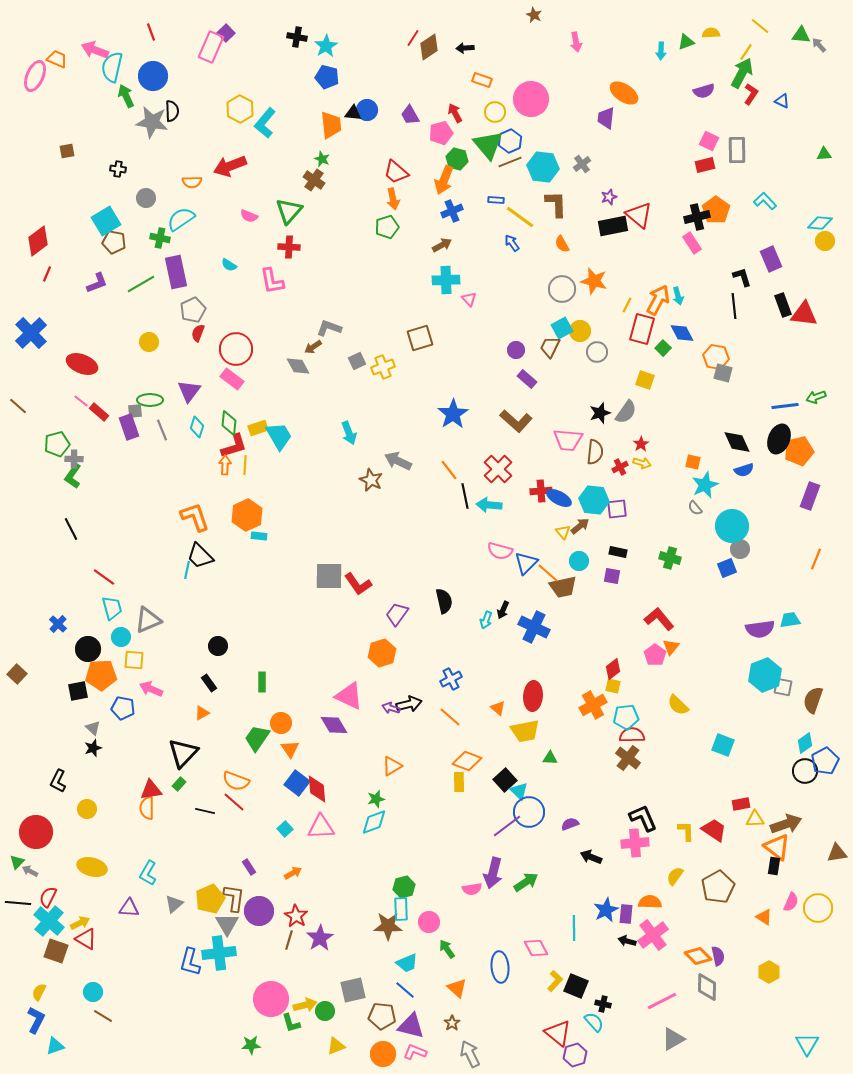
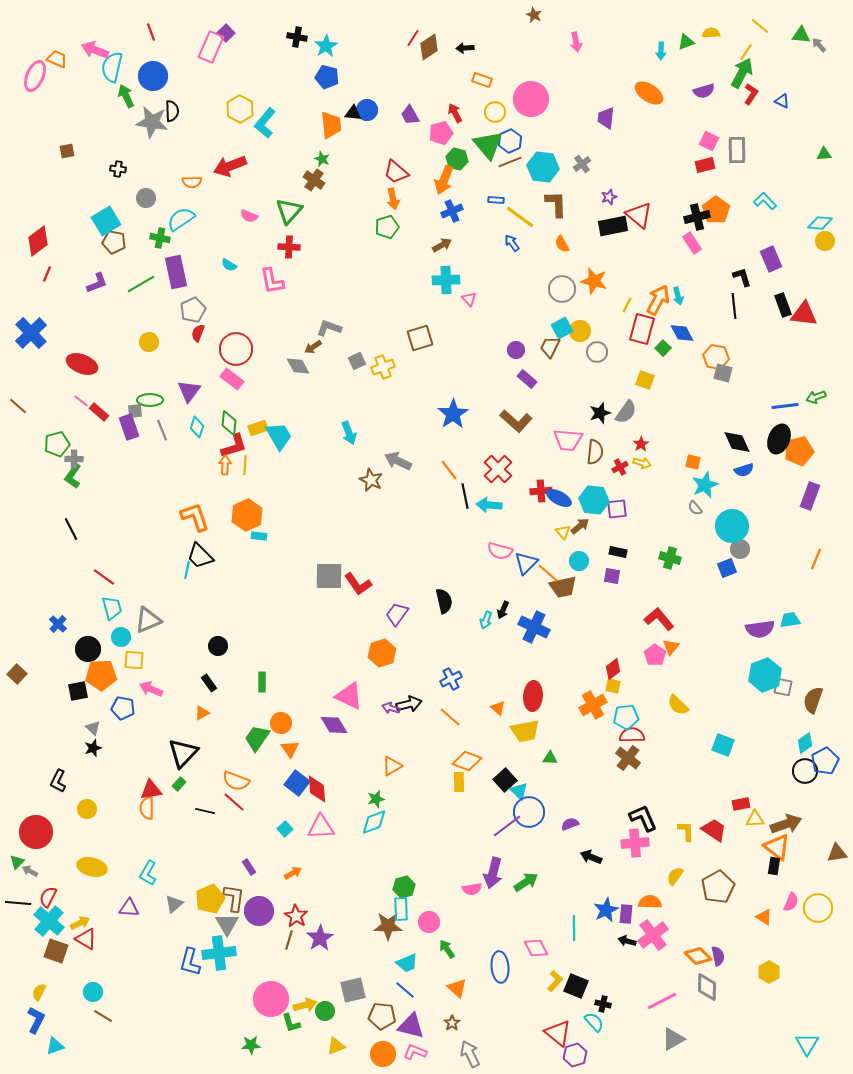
orange ellipse at (624, 93): moved 25 px right
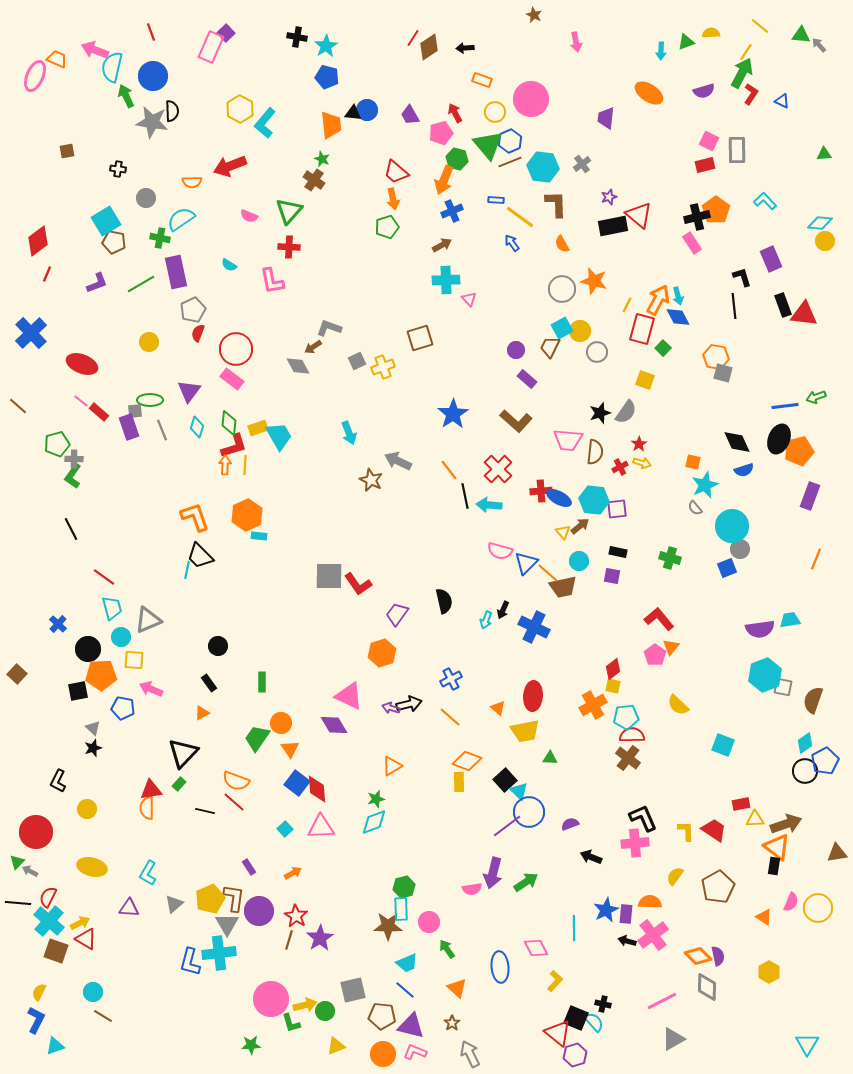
blue diamond at (682, 333): moved 4 px left, 16 px up
red star at (641, 444): moved 2 px left
black square at (576, 986): moved 32 px down
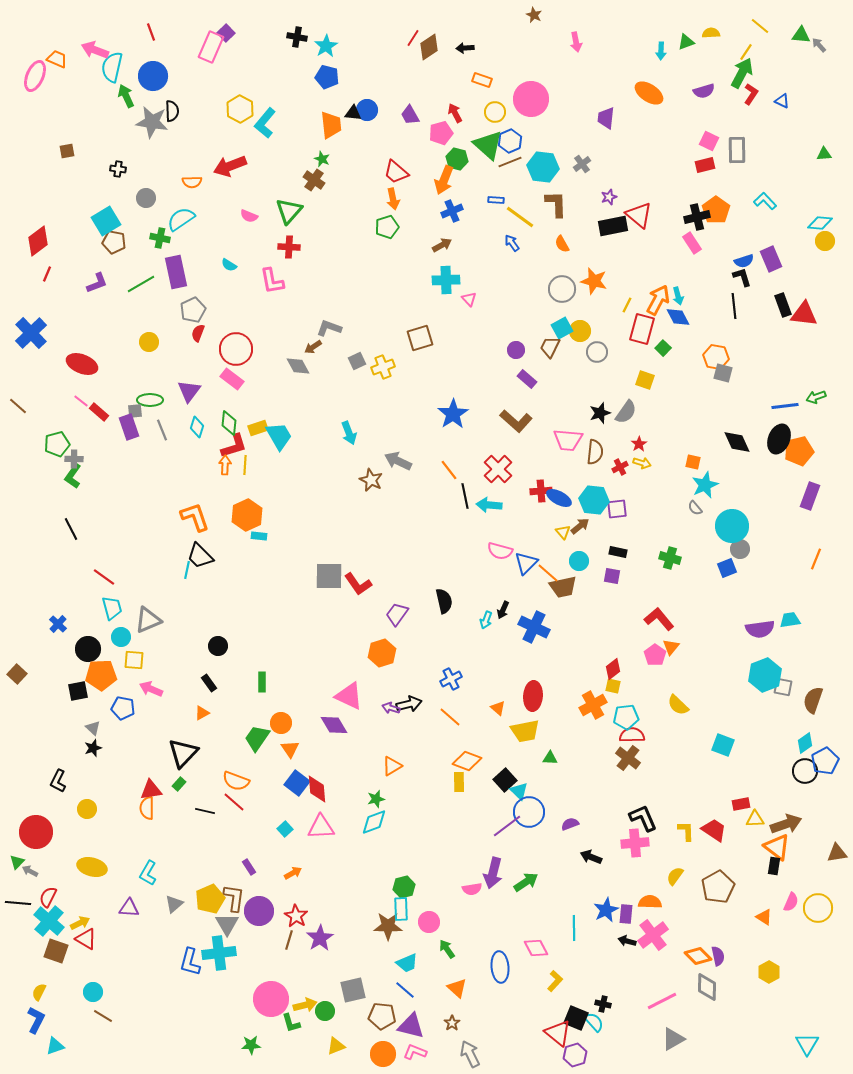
green triangle at (488, 145): rotated 8 degrees counterclockwise
blue semicircle at (744, 470): moved 209 px up
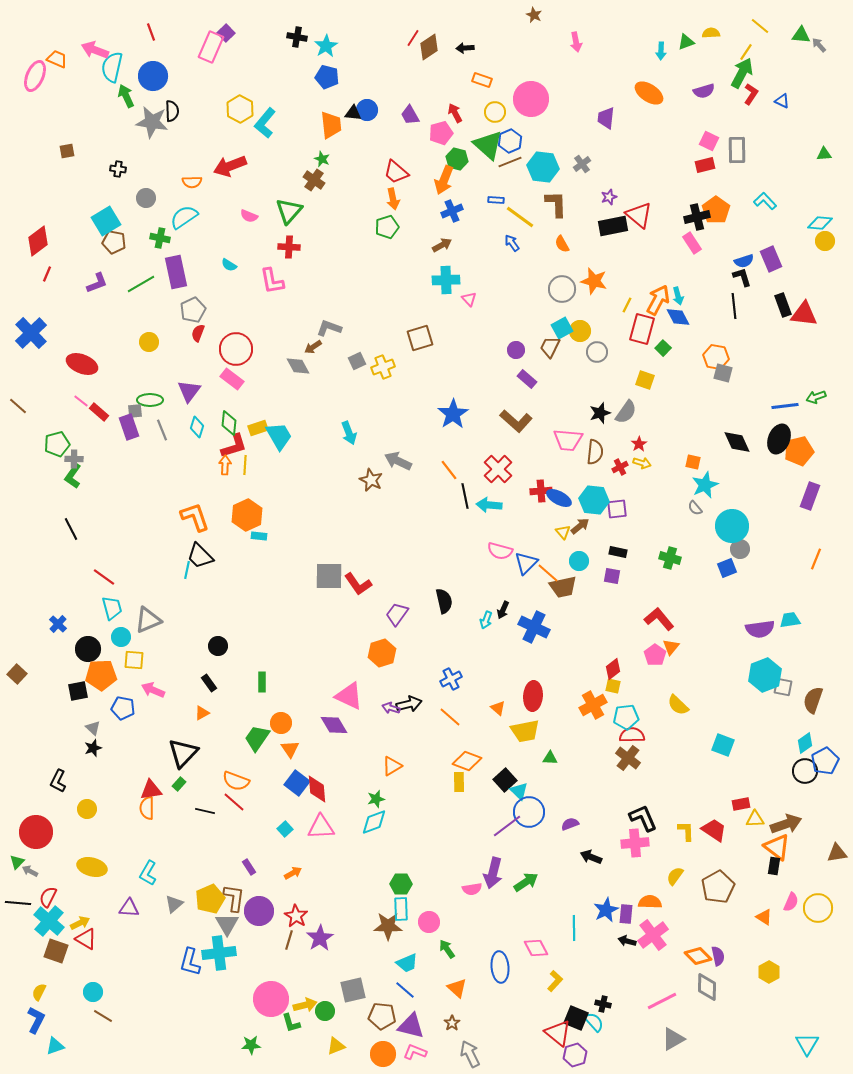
cyan semicircle at (181, 219): moved 3 px right, 2 px up
pink arrow at (151, 689): moved 2 px right, 1 px down
green hexagon at (404, 887): moved 3 px left, 3 px up; rotated 15 degrees clockwise
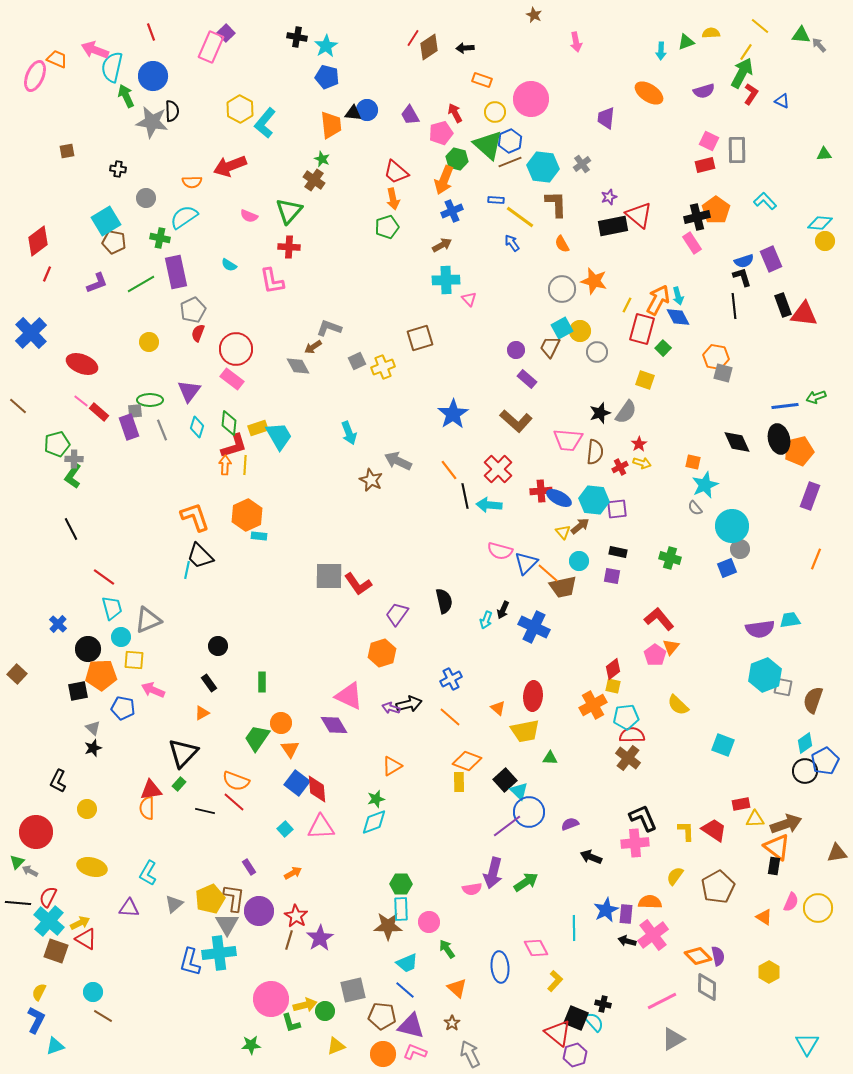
black ellipse at (779, 439): rotated 36 degrees counterclockwise
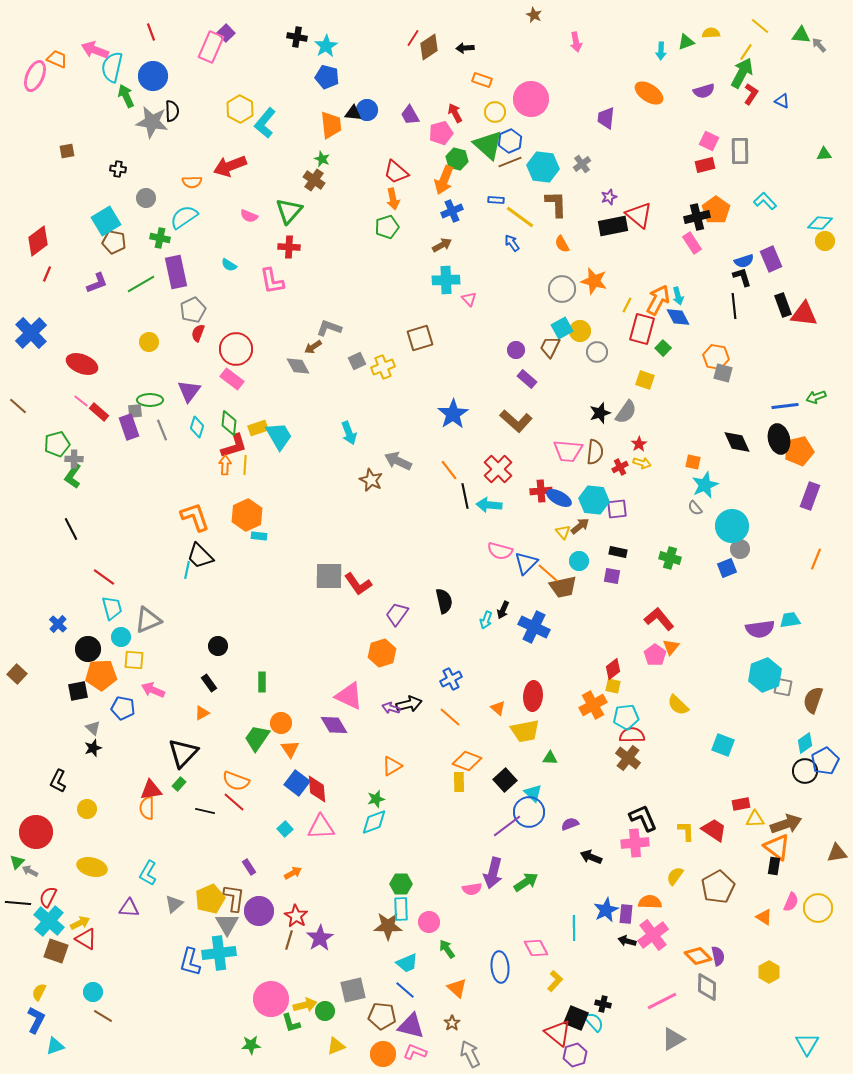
gray rectangle at (737, 150): moved 3 px right, 1 px down
pink trapezoid at (568, 440): moved 11 px down
cyan triangle at (519, 791): moved 14 px right, 2 px down
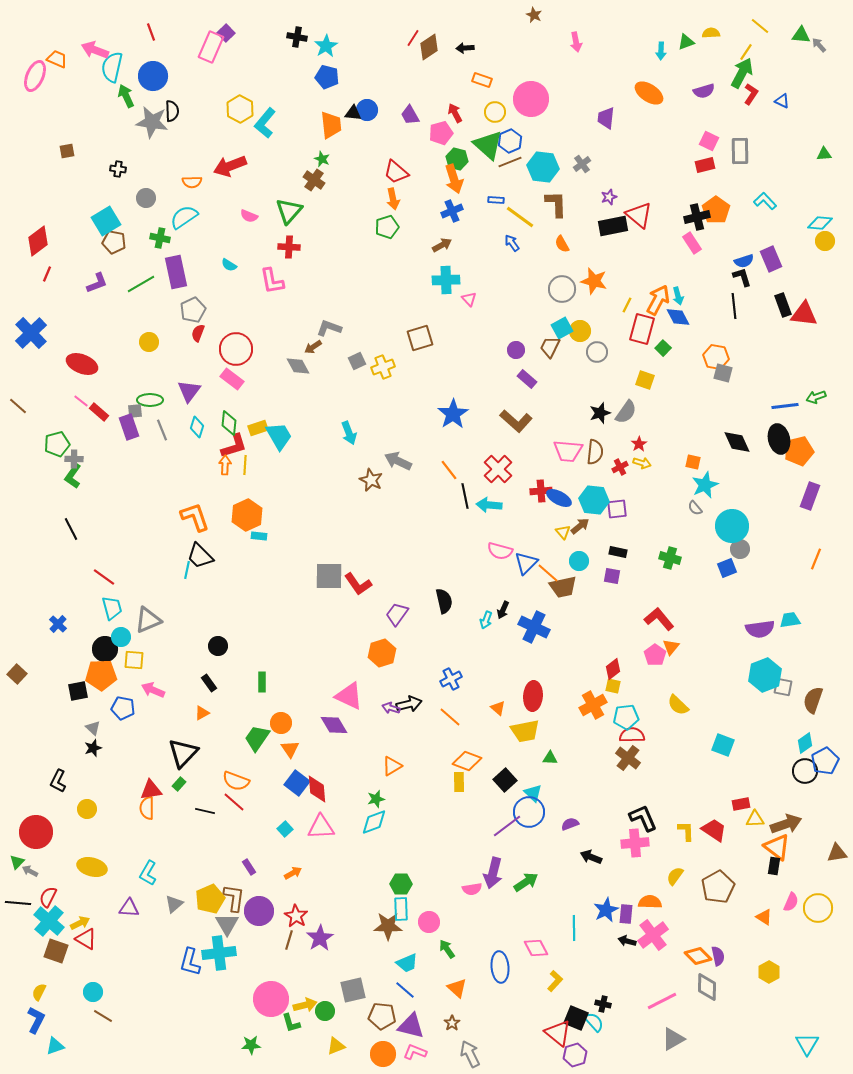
orange arrow at (444, 180): moved 10 px right, 1 px up; rotated 40 degrees counterclockwise
black circle at (88, 649): moved 17 px right
